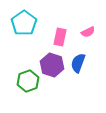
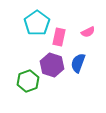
cyan pentagon: moved 13 px right
pink rectangle: moved 1 px left
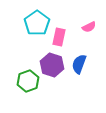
pink semicircle: moved 1 px right, 5 px up
blue semicircle: moved 1 px right, 1 px down
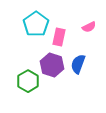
cyan pentagon: moved 1 px left, 1 px down
blue semicircle: moved 1 px left
green hexagon: rotated 10 degrees counterclockwise
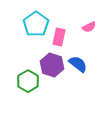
blue semicircle: rotated 108 degrees clockwise
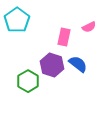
cyan pentagon: moved 19 px left, 4 px up
pink rectangle: moved 5 px right
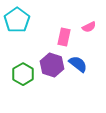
green hexagon: moved 5 px left, 7 px up
